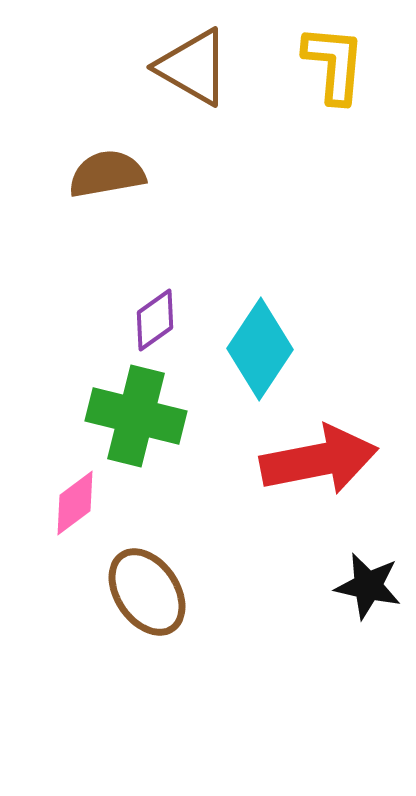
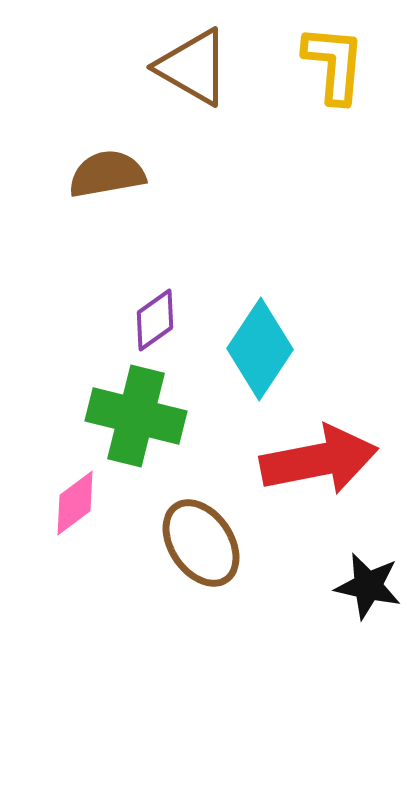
brown ellipse: moved 54 px right, 49 px up
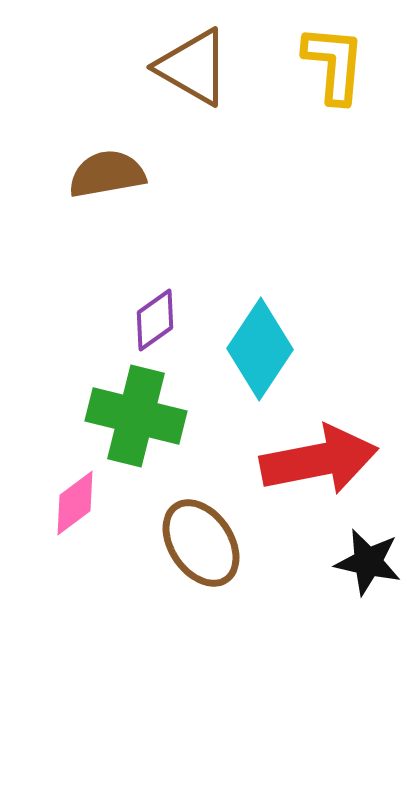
black star: moved 24 px up
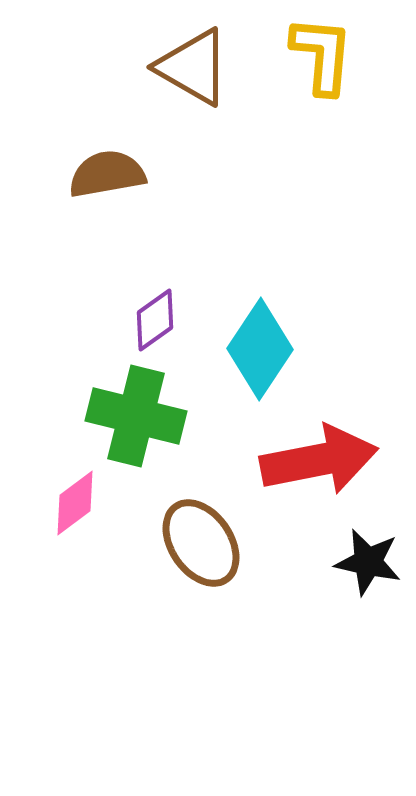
yellow L-shape: moved 12 px left, 9 px up
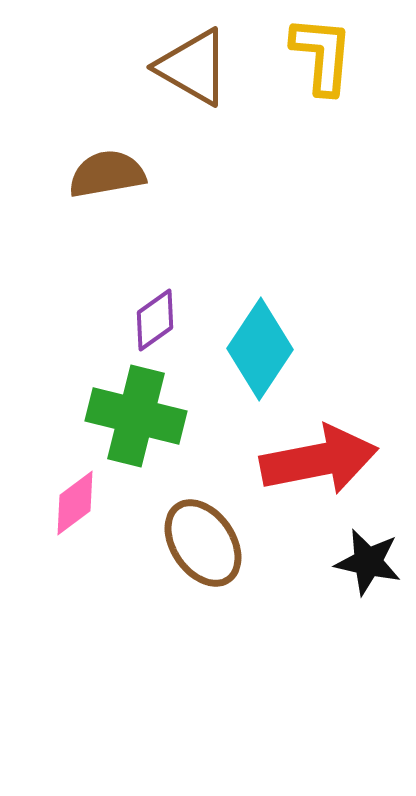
brown ellipse: moved 2 px right
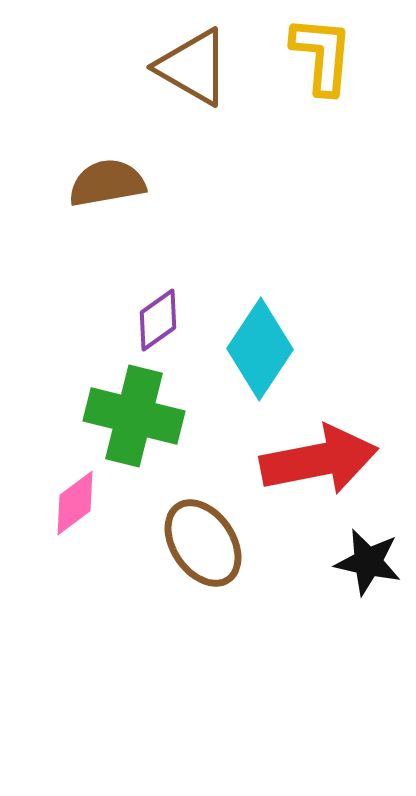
brown semicircle: moved 9 px down
purple diamond: moved 3 px right
green cross: moved 2 px left
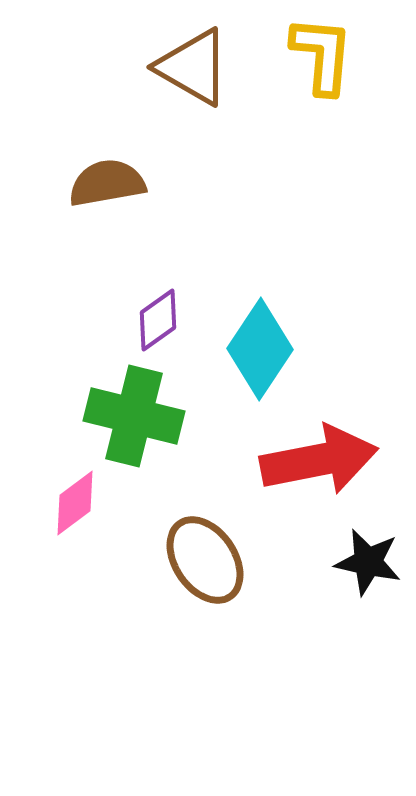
brown ellipse: moved 2 px right, 17 px down
